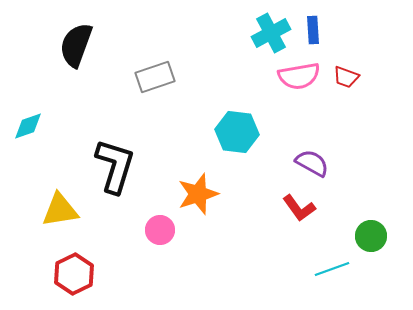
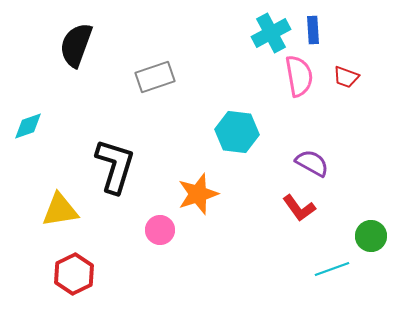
pink semicircle: rotated 90 degrees counterclockwise
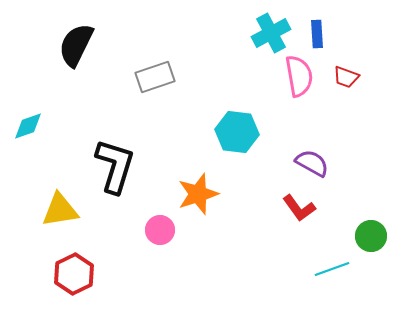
blue rectangle: moved 4 px right, 4 px down
black semicircle: rotated 6 degrees clockwise
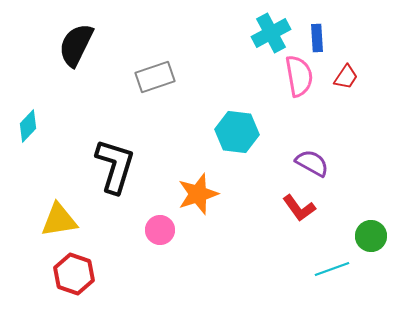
blue rectangle: moved 4 px down
red trapezoid: rotated 76 degrees counterclockwise
cyan diamond: rotated 28 degrees counterclockwise
yellow triangle: moved 1 px left, 10 px down
red hexagon: rotated 15 degrees counterclockwise
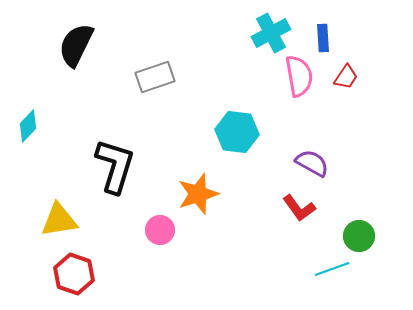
blue rectangle: moved 6 px right
green circle: moved 12 px left
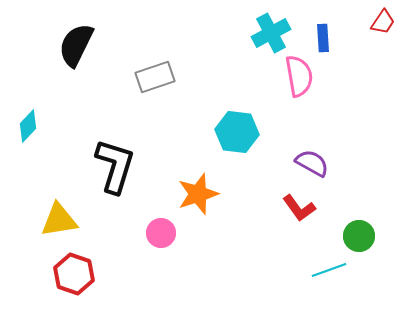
red trapezoid: moved 37 px right, 55 px up
pink circle: moved 1 px right, 3 px down
cyan line: moved 3 px left, 1 px down
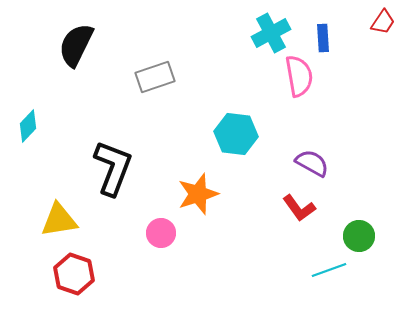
cyan hexagon: moved 1 px left, 2 px down
black L-shape: moved 2 px left, 2 px down; rotated 4 degrees clockwise
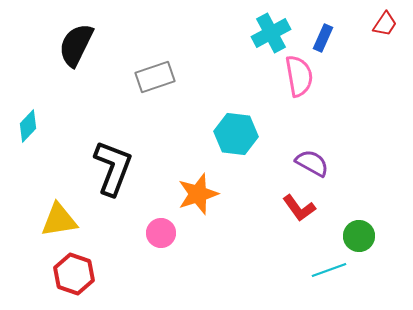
red trapezoid: moved 2 px right, 2 px down
blue rectangle: rotated 28 degrees clockwise
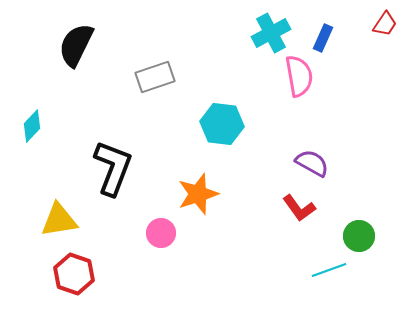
cyan diamond: moved 4 px right
cyan hexagon: moved 14 px left, 10 px up
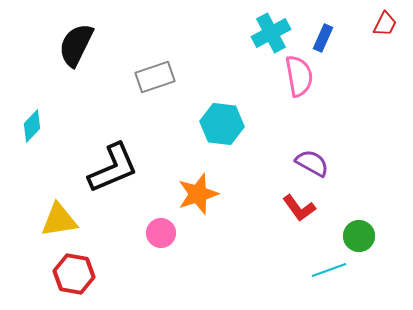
red trapezoid: rotated 8 degrees counterclockwise
black L-shape: rotated 46 degrees clockwise
red hexagon: rotated 9 degrees counterclockwise
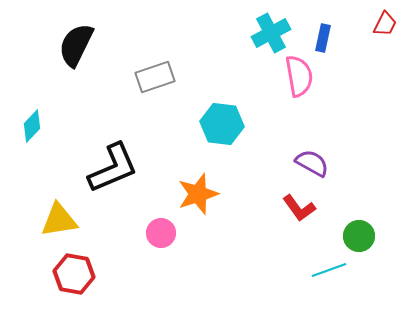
blue rectangle: rotated 12 degrees counterclockwise
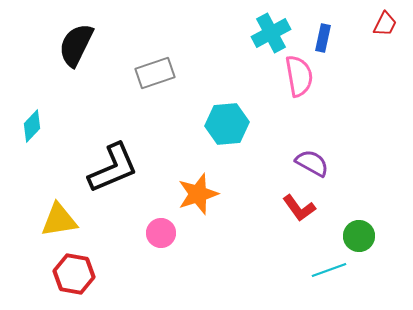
gray rectangle: moved 4 px up
cyan hexagon: moved 5 px right; rotated 12 degrees counterclockwise
